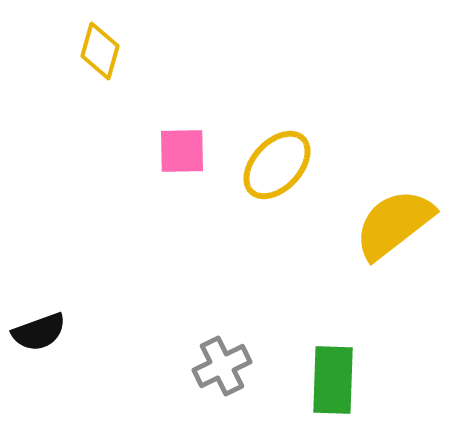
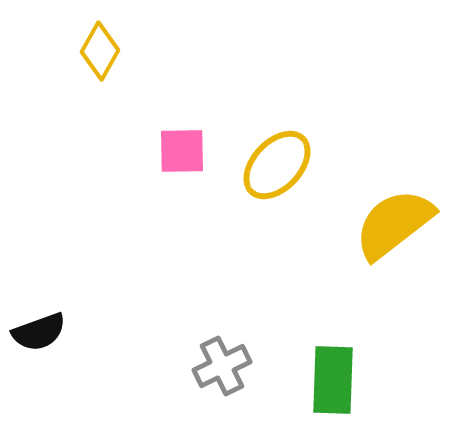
yellow diamond: rotated 14 degrees clockwise
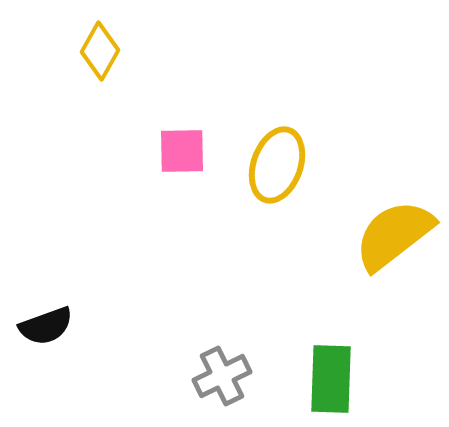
yellow ellipse: rotated 24 degrees counterclockwise
yellow semicircle: moved 11 px down
black semicircle: moved 7 px right, 6 px up
gray cross: moved 10 px down
green rectangle: moved 2 px left, 1 px up
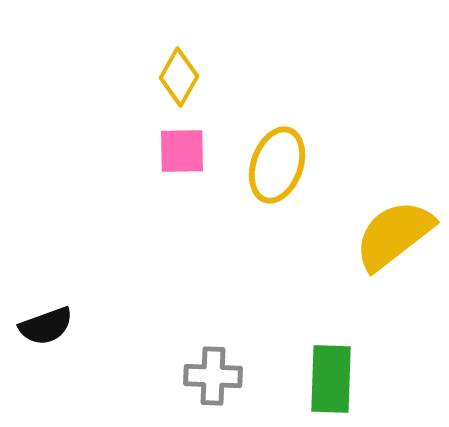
yellow diamond: moved 79 px right, 26 px down
gray cross: moved 9 px left; rotated 28 degrees clockwise
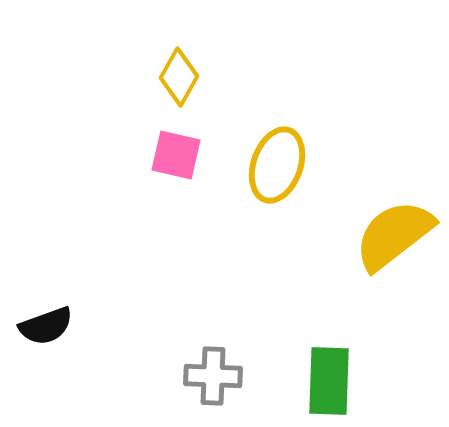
pink square: moved 6 px left, 4 px down; rotated 14 degrees clockwise
green rectangle: moved 2 px left, 2 px down
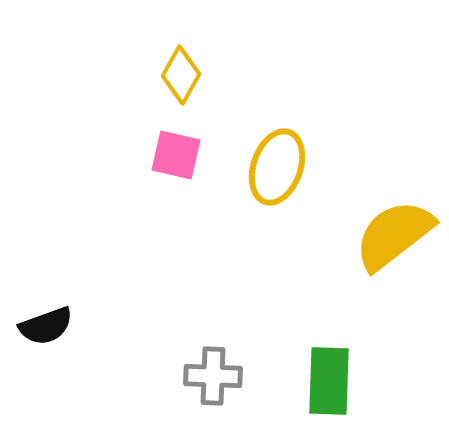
yellow diamond: moved 2 px right, 2 px up
yellow ellipse: moved 2 px down
